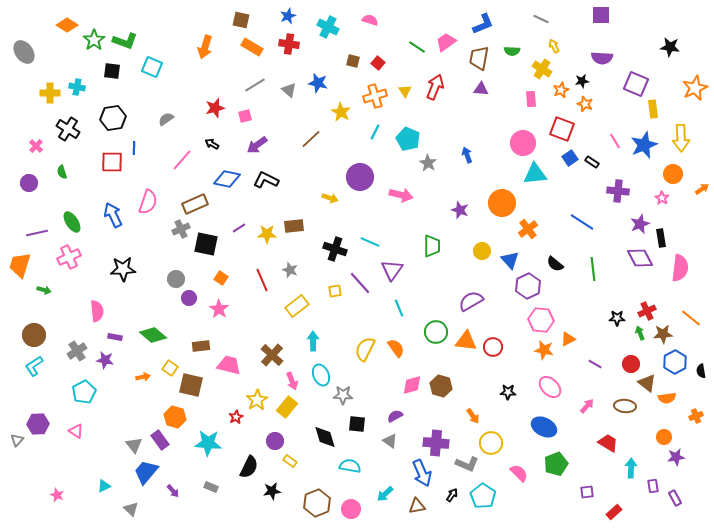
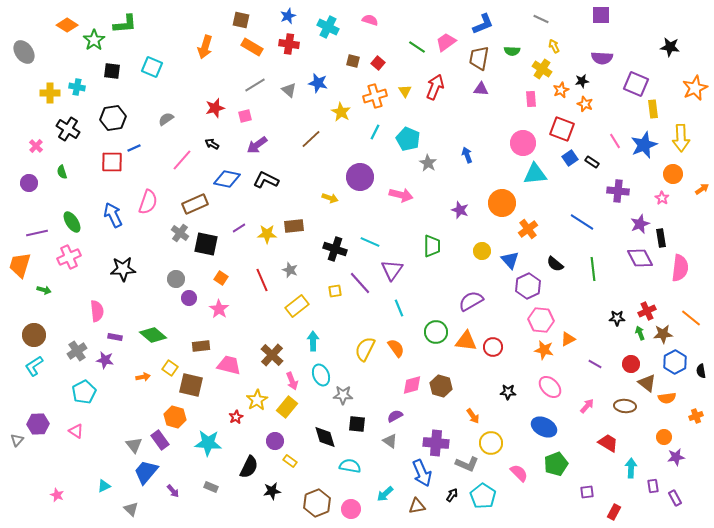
green L-shape at (125, 41): moved 17 px up; rotated 25 degrees counterclockwise
blue line at (134, 148): rotated 64 degrees clockwise
gray cross at (181, 229): moved 1 px left, 4 px down; rotated 30 degrees counterclockwise
red rectangle at (614, 512): rotated 21 degrees counterclockwise
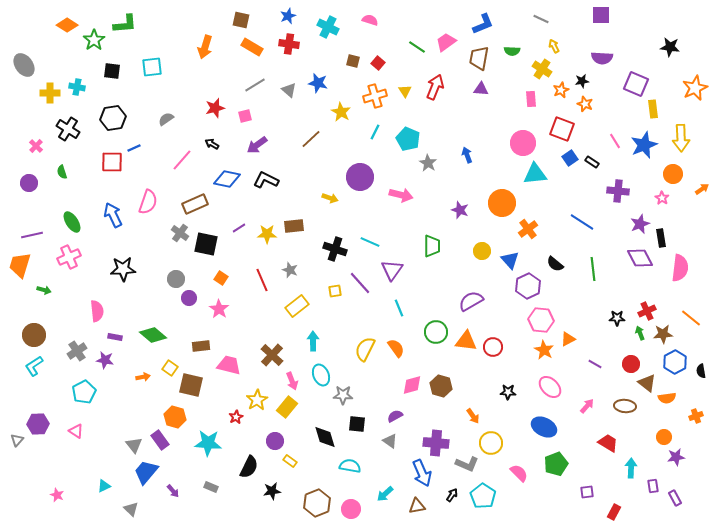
gray ellipse at (24, 52): moved 13 px down
cyan square at (152, 67): rotated 30 degrees counterclockwise
purple line at (37, 233): moved 5 px left, 2 px down
orange star at (544, 350): rotated 18 degrees clockwise
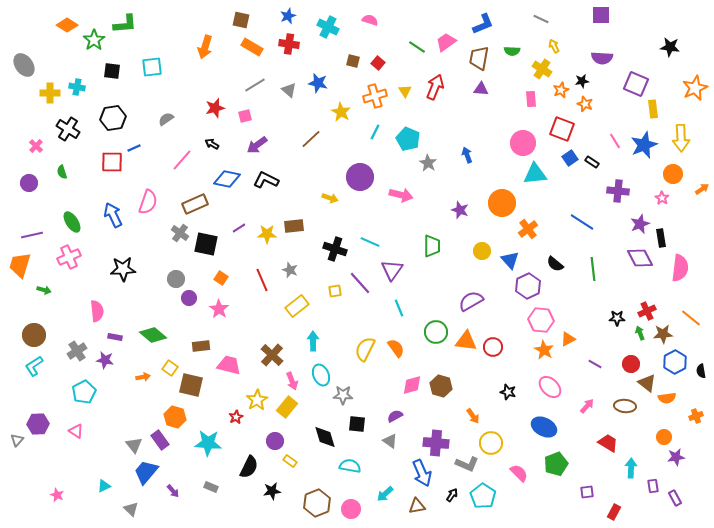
black star at (508, 392): rotated 14 degrees clockwise
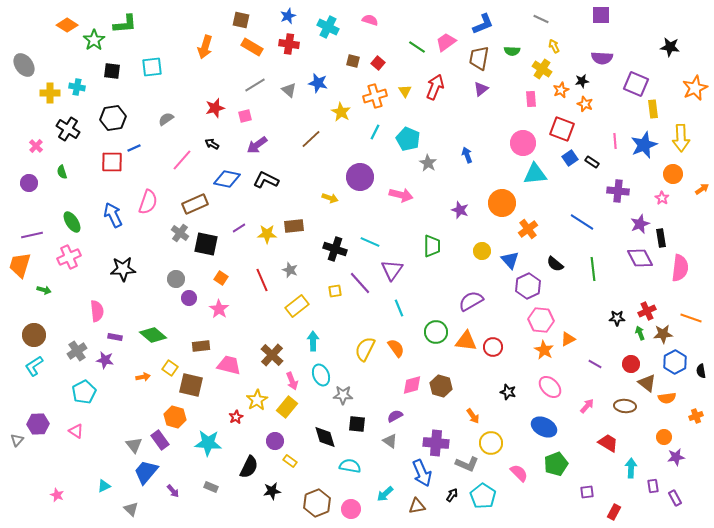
purple triangle at (481, 89): rotated 42 degrees counterclockwise
pink line at (615, 141): rotated 28 degrees clockwise
orange line at (691, 318): rotated 20 degrees counterclockwise
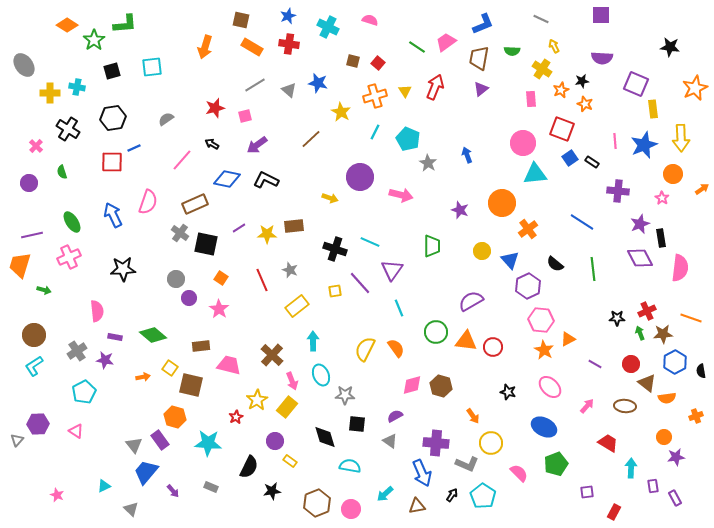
black square at (112, 71): rotated 24 degrees counterclockwise
gray star at (343, 395): moved 2 px right
